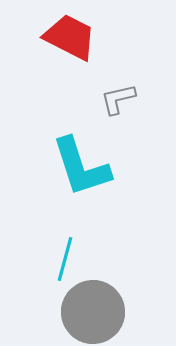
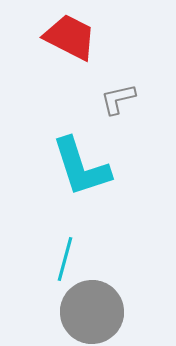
gray circle: moved 1 px left
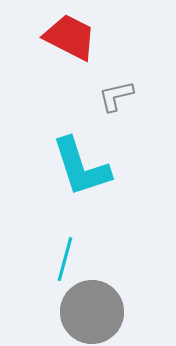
gray L-shape: moved 2 px left, 3 px up
